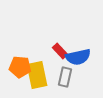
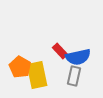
orange pentagon: rotated 25 degrees clockwise
gray rectangle: moved 9 px right, 1 px up
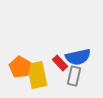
red rectangle: moved 12 px down
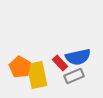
gray rectangle: rotated 54 degrees clockwise
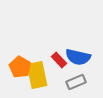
blue semicircle: rotated 25 degrees clockwise
red rectangle: moved 1 px left, 3 px up
gray rectangle: moved 2 px right, 6 px down
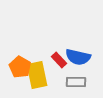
gray rectangle: rotated 24 degrees clockwise
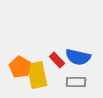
red rectangle: moved 2 px left
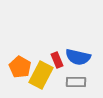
red rectangle: rotated 21 degrees clockwise
yellow rectangle: moved 4 px right; rotated 40 degrees clockwise
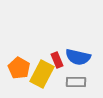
orange pentagon: moved 1 px left, 1 px down
yellow rectangle: moved 1 px right, 1 px up
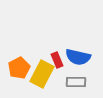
orange pentagon: rotated 15 degrees clockwise
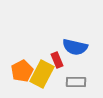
blue semicircle: moved 3 px left, 10 px up
orange pentagon: moved 3 px right, 3 px down
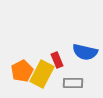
blue semicircle: moved 10 px right, 5 px down
gray rectangle: moved 3 px left, 1 px down
